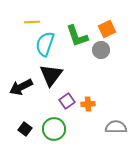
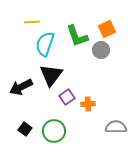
purple square: moved 4 px up
green circle: moved 2 px down
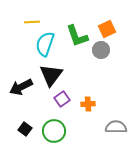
purple square: moved 5 px left, 2 px down
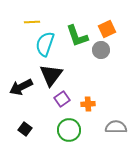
green circle: moved 15 px right, 1 px up
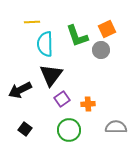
cyan semicircle: rotated 20 degrees counterclockwise
black arrow: moved 1 px left, 3 px down
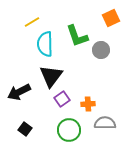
yellow line: rotated 28 degrees counterclockwise
orange square: moved 4 px right, 11 px up
black triangle: moved 1 px down
black arrow: moved 1 px left, 2 px down
gray semicircle: moved 11 px left, 4 px up
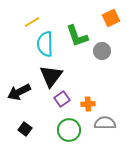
gray circle: moved 1 px right, 1 px down
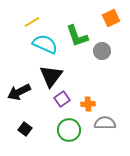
cyan semicircle: rotated 115 degrees clockwise
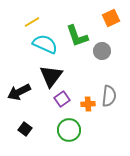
gray semicircle: moved 4 px right, 27 px up; rotated 95 degrees clockwise
